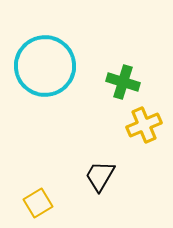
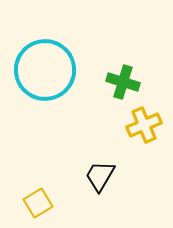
cyan circle: moved 4 px down
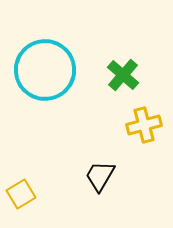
green cross: moved 7 px up; rotated 24 degrees clockwise
yellow cross: rotated 8 degrees clockwise
yellow square: moved 17 px left, 9 px up
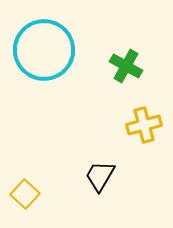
cyan circle: moved 1 px left, 20 px up
green cross: moved 3 px right, 9 px up; rotated 12 degrees counterclockwise
yellow square: moved 4 px right; rotated 16 degrees counterclockwise
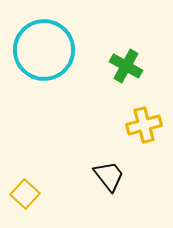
black trapezoid: moved 9 px right; rotated 112 degrees clockwise
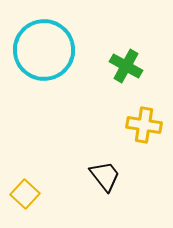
yellow cross: rotated 24 degrees clockwise
black trapezoid: moved 4 px left
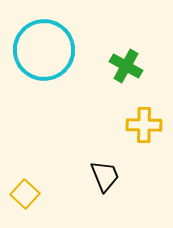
yellow cross: rotated 8 degrees counterclockwise
black trapezoid: rotated 16 degrees clockwise
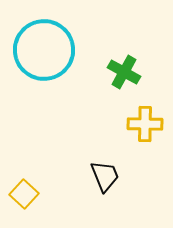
green cross: moved 2 px left, 6 px down
yellow cross: moved 1 px right, 1 px up
yellow square: moved 1 px left
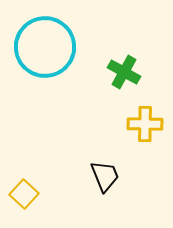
cyan circle: moved 1 px right, 3 px up
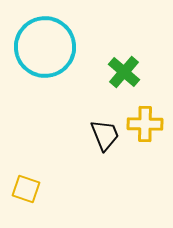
green cross: rotated 12 degrees clockwise
black trapezoid: moved 41 px up
yellow square: moved 2 px right, 5 px up; rotated 24 degrees counterclockwise
